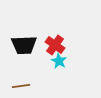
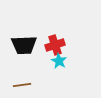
red cross: rotated 36 degrees clockwise
brown line: moved 1 px right, 1 px up
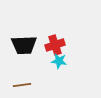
cyan star: rotated 21 degrees counterclockwise
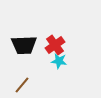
red cross: rotated 18 degrees counterclockwise
brown line: rotated 42 degrees counterclockwise
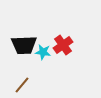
red cross: moved 8 px right
cyan star: moved 16 px left, 9 px up
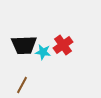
brown line: rotated 12 degrees counterclockwise
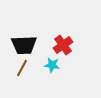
cyan star: moved 9 px right, 13 px down
brown line: moved 17 px up
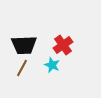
cyan star: rotated 14 degrees clockwise
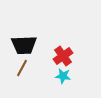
red cross: moved 11 px down
cyan star: moved 11 px right, 11 px down; rotated 14 degrees counterclockwise
